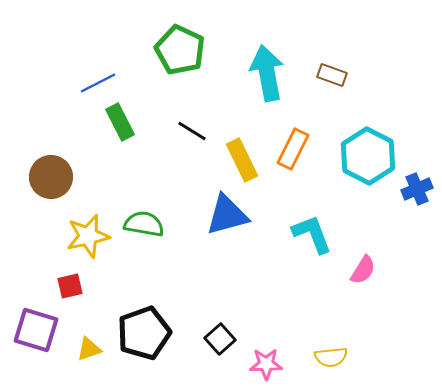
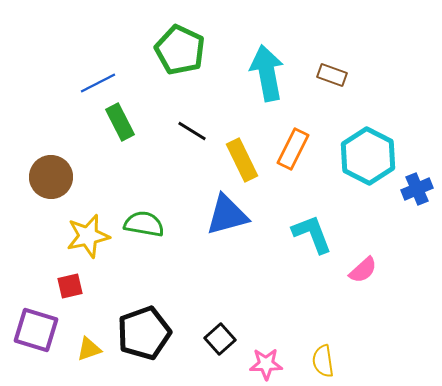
pink semicircle: rotated 16 degrees clockwise
yellow semicircle: moved 8 px left, 4 px down; rotated 88 degrees clockwise
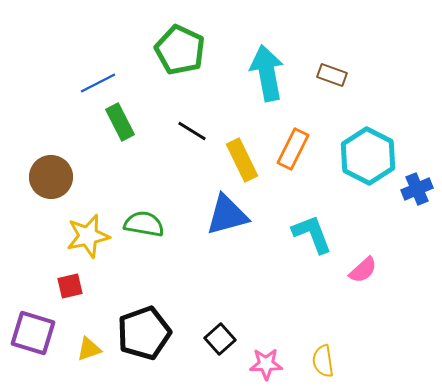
purple square: moved 3 px left, 3 px down
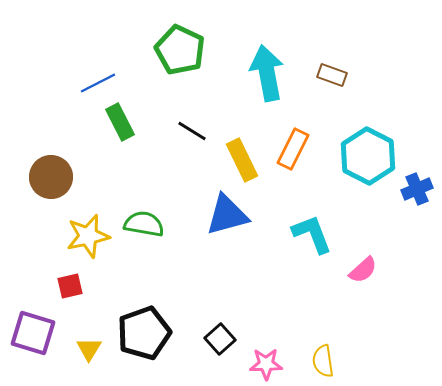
yellow triangle: rotated 40 degrees counterclockwise
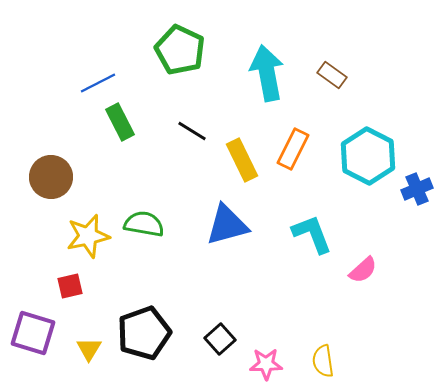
brown rectangle: rotated 16 degrees clockwise
blue triangle: moved 10 px down
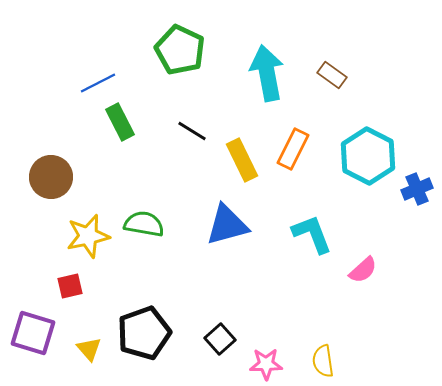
yellow triangle: rotated 12 degrees counterclockwise
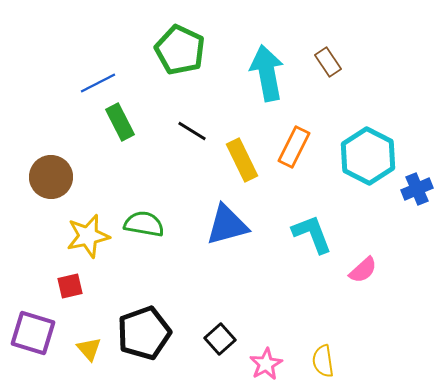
brown rectangle: moved 4 px left, 13 px up; rotated 20 degrees clockwise
orange rectangle: moved 1 px right, 2 px up
pink star: rotated 28 degrees counterclockwise
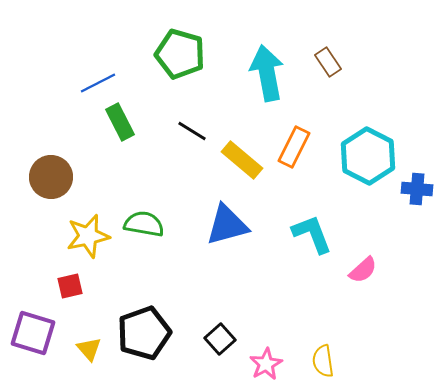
green pentagon: moved 4 px down; rotated 9 degrees counterclockwise
yellow rectangle: rotated 24 degrees counterclockwise
blue cross: rotated 28 degrees clockwise
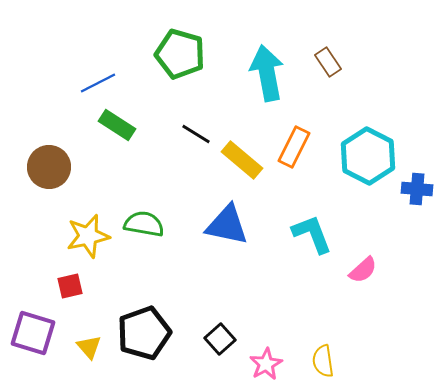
green rectangle: moved 3 px left, 3 px down; rotated 30 degrees counterclockwise
black line: moved 4 px right, 3 px down
brown circle: moved 2 px left, 10 px up
blue triangle: rotated 27 degrees clockwise
yellow triangle: moved 2 px up
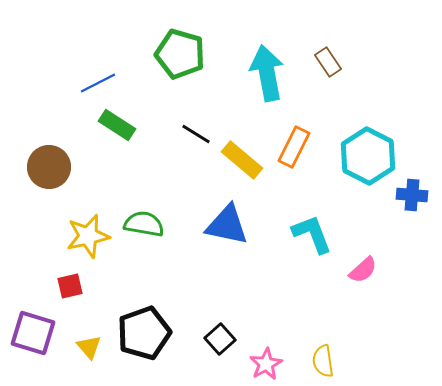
blue cross: moved 5 px left, 6 px down
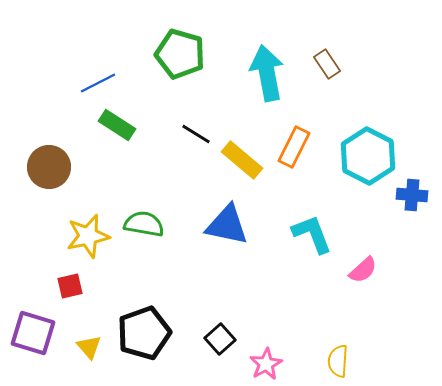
brown rectangle: moved 1 px left, 2 px down
yellow semicircle: moved 15 px right; rotated 12 degrees clockwise
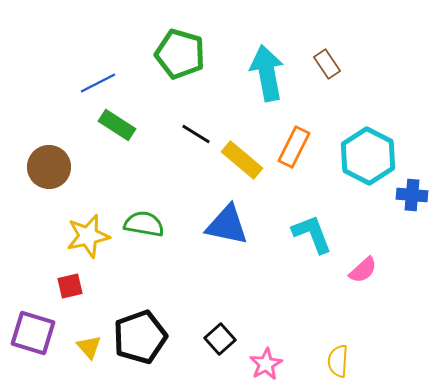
black pentagon: moved 4 px left, 4 px down
